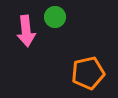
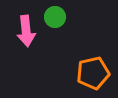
orange pentagon: moved 5 px right
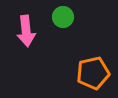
green circle: moved 8 px right
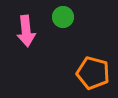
orange pentagon: rotated 28 degrees clockwise
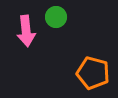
green circle: moved 7 px left
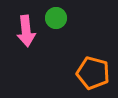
green circle: moved 1 px down
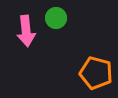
orange pentagon: moved 3 px right
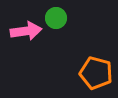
pink arrow: rotated 92 degrees counterclockwise
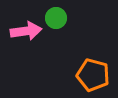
orange pentagon: moved 3 px left, 2 px down
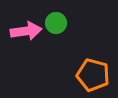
green circle: moved 5 px down
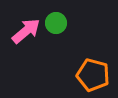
pink arrow: rotated 32 degrees counterclockwise
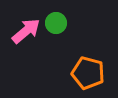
orange pentagon: moved 5 px left, 2 px up
